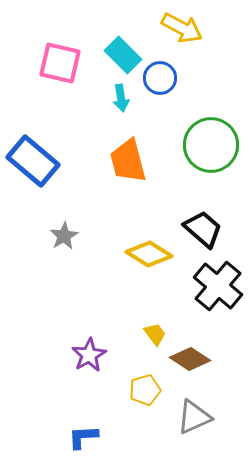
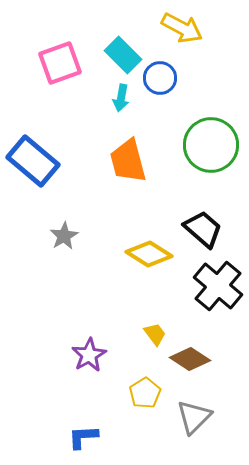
pink square: rotated 33 degrees counterclockwise
cyan arrow: rotated 20 degrees clockwise
yellow pentagon: moved 3 px down; rotated 16 degrees counterclockwise
gray triangle: rotated 21 degrees counterclockwise
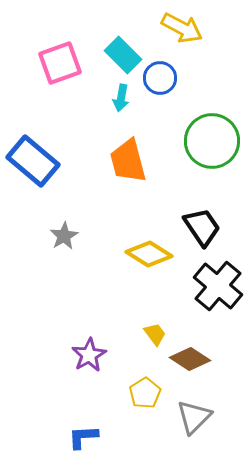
green circle: moved 1 px right, 4 px up
black trapezoid: moved 1 px left, 2 px up; rotated 15 degrees clockwise
